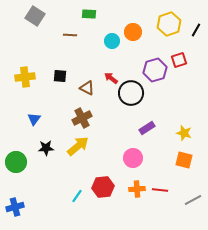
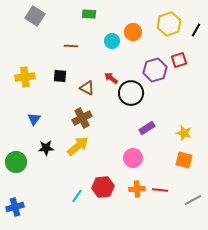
brown line: moved 1 px right, 11 px down
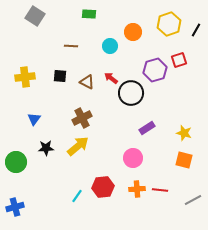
cyan circle: moved 2 px left, 5 px down
brown triangle: moved 6 px up
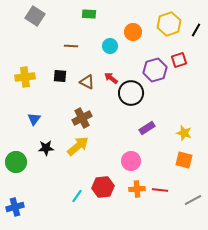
pink circle: moved 2 px left, 3 px down
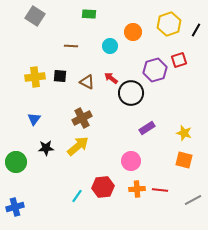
yellow cross: moved 10 px right
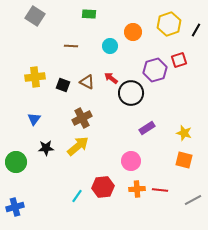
black square: moved 3 px right, 9 px down; rotated 16 degrees clockwise
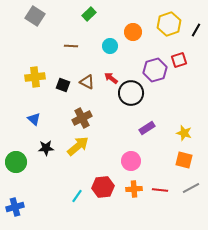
green rectangle: rotated 48 degrees counterclockwise
blue triangle: rotated 24 degrees counterclockwise
orange cross: moved 3 px left
gray line: moved 2 px left, 12 px up
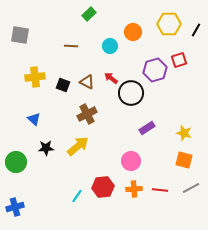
gray square: moved 15 px left, 19 px down; rotated 24 degrees counterclockwise
yellow hexagon: rotated 20 degrees clockwise
brown cross: moved 5 px right, 4 px up
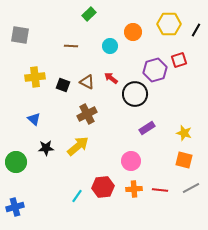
black circle: moved 4 px right, 1 px down
